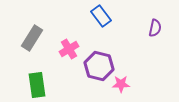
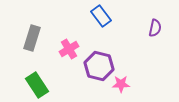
gray rectangle: rotated 15 degrees counterclockwise
green rectangle: rotated 25 degrees counterclockwise
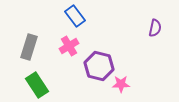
blue rectangle: moved 26 px left
gray rectangle: moved 3 px left, 9 px down
pink cross: moved 3 px up
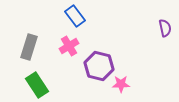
purple semicircle: moved 10 px right; rotated 24 degrees counterclockwise
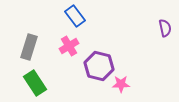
green rectangle: moved 2 px left, 2 px up
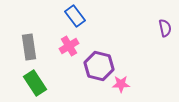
gray rectangle: rotated 25 degrees counterclockwise
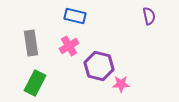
blue rectangle: rotated 40 degrees counterclockwise
purple semicircle: moved 16 px left, 12 px up
gray rectangle: moved 2 px right, 4 px up
green rectangle: rotated 60 degrees clockwise
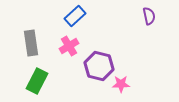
blue rectangle: rotated 55 degrees counterclockwise
green rectangle: moved 2 px right, 2 px up
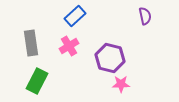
purple semicircle: moved 4 px left
purple hexagon: moved 11 px right, 8 px up
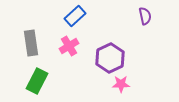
purple hexagon: rotated 20 degrees clockwise
